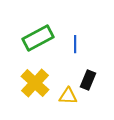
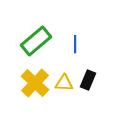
green rectangle: moved 2 px left, 3 px down; rotated 12 degrees counterclockwise
yellow triangle: moved 4 px left, 13 px up
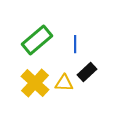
green rectangle: moved 1 px right, 1 px up
black rectangle: moved 1 px left, 8 px up; rotated 24 degrees clockwise
